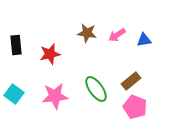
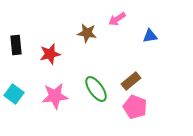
pink arrow: moved 16 px up
blue triangle: moved 6 px right, 4 px up
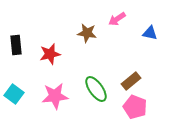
blue triangle: moved 3 px up; rotated 21 degrees clockwise
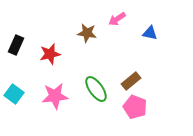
black rectangle: rotated 30 degrees clockwise
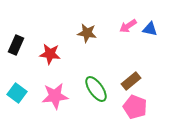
pink arrow: moved 11 px right, 7 px down
blue triangle: moved 4 px up
red star: rotated 20 degrees clockwise
cyan square: moved 3 px right, 1 px up
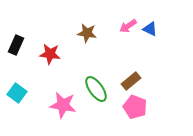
blue triangle: rotated 14 degrees clockwise
pink star: moved 8 px right, 9 px down; rotated 16 degrees clockwise
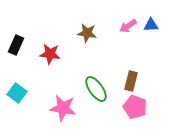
blue triangle: moved 1 px right, 4 px up; rotated 28 degrees counterclockwise
brown rectangle: rotated 36 degrees counterclockwise
pink star: moved 3 px down
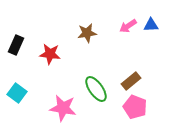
brown star: rotated 18 degrees counterclockwise
brown rectangle: rotated 36 degrees clockwise
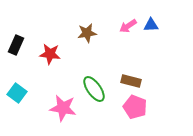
brown rectangle: rotated 54 degrees clockwise
green ellipse: moved 2 px left
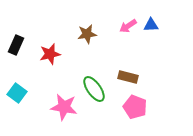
brown star: moved 1 px down
red star: rotated 20 degrees counterclockwise
brown rectangle: moved 3 px left, 4 px up
pink star: moved 1 px right, 1 px up
